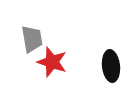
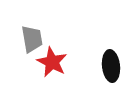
red star: rotated 8 degrees clockwise
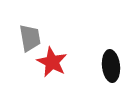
gray trapezoid: moved 2 px left, 1 px up
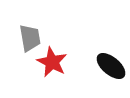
black ellipse: rotated 44 degrees counterclockwise
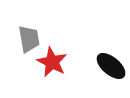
gray trapezoid: moved 1 px left, 1 px down
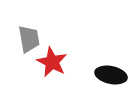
black ellipse: moved 9 px down; rotated 28 degrees counterclockwise
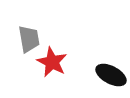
black ellipse: rotated 16 degrees clockwise
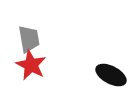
red star: moved 21 px left, 3 px down
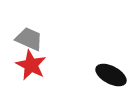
gray trapezoid: rotated 56 degrees counterclockwise
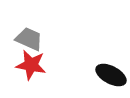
red star: rotated 16 degrees counterclockwise
